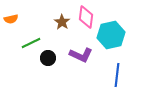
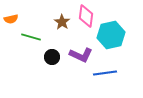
pink diamond: moved 1 px up
green line: moved 6 px up; rotated 42 degrees clockwise
black circle: moved 4 px right, 1 px up
blue line: moved 12 px left, 2 px up; rotated 75 degrees clockwise
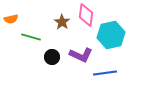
pink diamond: moved 1 px up
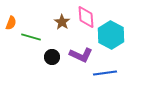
pink diamond: moved 2 px down; rotated 10 degrees counterclockwise
orange semicircle: moved 4 px down; rotated 56 degrees counterclockwise
cyan hexagon: rotated 20 degrees counterclockwise
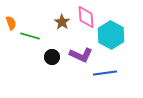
orange semicircle: rotated 40 degrees counterclockwise
green line: moved 1 px left, 1 px up
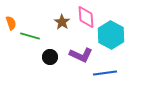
black circle: moved 2 px left
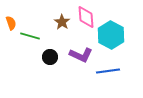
blue line: moved 3 px right, 2 px up
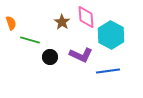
green line: moved 4 px down
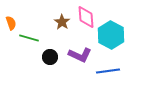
green line: moved 1 px left, 2 px up
purple L-shape: moved 1 px left
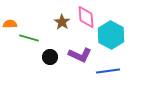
orange semicircle: moved 1 px left, 1 px down; rotated 72 degrees counterclockwise
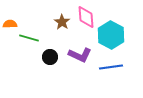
blue line: moved 3 px right, 4 px up
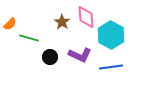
orange semicircle: rotated 136 degrees clockwise
